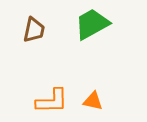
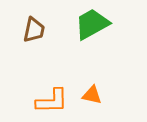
orange triangle: moved 1 px left, 6 px up
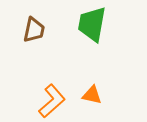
green trapezoid: rotated 51 degrees counterclockwise
orange L-shape: rotated 40 degrees counterclockwise
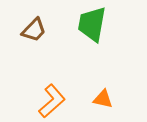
brown trapezoid: rotated 32 degrees clockwise
orange triangle: moved 11 px right, 4 px down
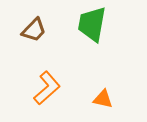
orange L-shape: moved 5 px left, 13 px up
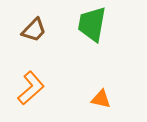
orange L-shape: moved 16 px left
orange triangle: moved 2 px left
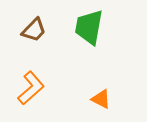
green trapezoid: moved 3 px left, 3 px down
orange triangle: rotated 15 degrees clockwise
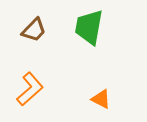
orange L-shape: moved 1 px left, 1 px down
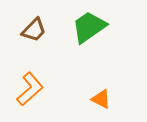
green trapezoid: rotated 45 degrees clockwise
